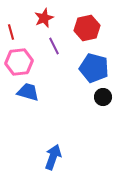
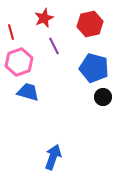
red hexagon: moved 3 px right, 4 px up
pink hexagon: rotated 12 degrees counterclockwise
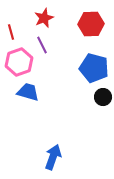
red hexagon: moved 1 px right; rotated 10 degrees clockwise
purple line: moved 12 px left, 1 px up
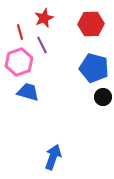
red line: moved 9 px right
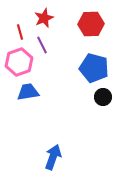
blue trapezoid: rotated 25 degrees counterclockwise
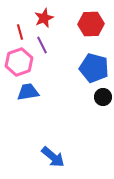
blue arrow: rotated 110 degrees clockwise
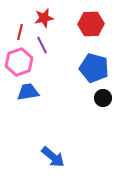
red star: rotated 12 degrees clockwise
red line: rotated 28 degrees clockwise
black circle: moved 1 px down
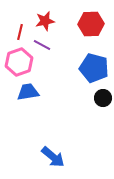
red star: moved 1 px right, 3 px down
purple line: rotated 36 degrees counterclockwise
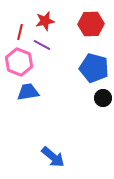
pink hexagon: rotated 20 degrees counterclockwise
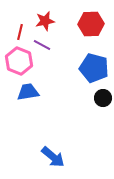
pink hexagon: moved 1 px up
